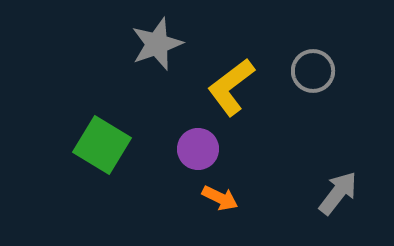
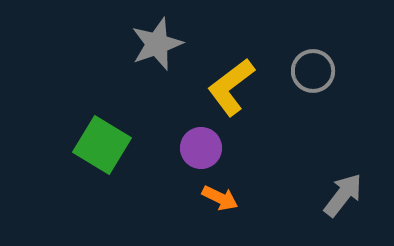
purple circle: moved 3 px right, 1 px up
gray arrow: moved 5 px right, 2 px down
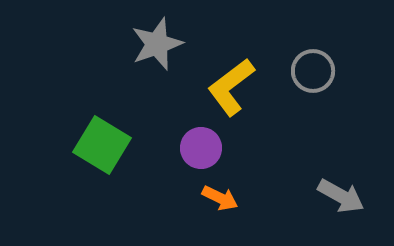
gray arrow: moved 2 px left, 1 px down; rotated 81 degrees clockwise
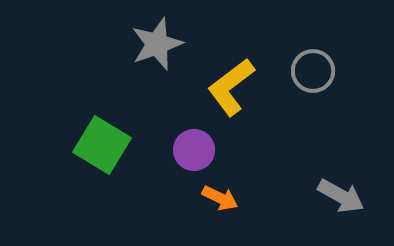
purple circle: moved 7 px left, 2 px down
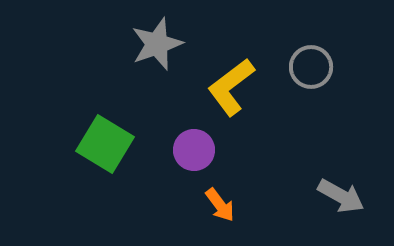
gray circle: moved 2 px left, 4 px up
green square: moved 3 px right, 1 px up
orange arrow: moved 7 px down; rotated 27 degrees clockwise
